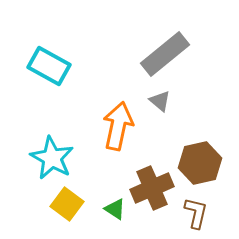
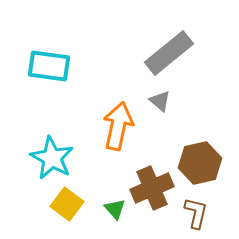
gray rectangle: moved 4 px right, 1 px up
cyan rectangle: rotated 21 degrees counterclockwise
green triangle: rotated 15 degrees clockwise
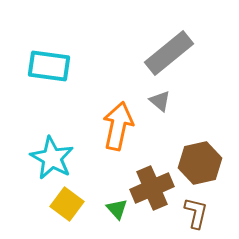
green triangle: moved 2 px right
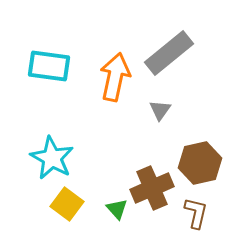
gray triangle: moved 9 px down; rotated 25 degrees clockwise
orange arrow: moved 3 px left, 49 px up
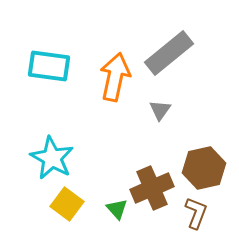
brown hexagon: moved 4 px right, 5 px down
brown L-shape: rotated 8 degrees clockwise
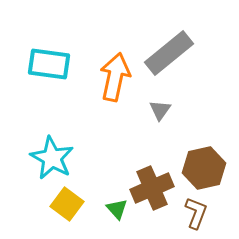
cyan rectangle: moved 2 px up
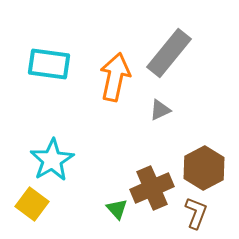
gray rectangle: rotated 12 degrees counterclockwise
gray triangle: rotated 30 degrees clockwise
cyan star: moved 2 px down; rotated 12 degrees clockwise
brown hexagon: rotated 15 degrees counterclockwise
yellow square: moved 35 px left
